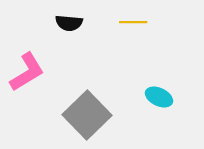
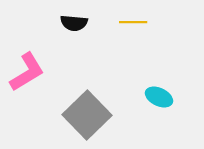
black semicircle: moved 5 px right
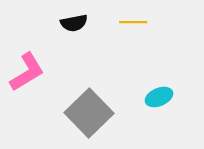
black semicircle: rotated 16 degrees counterclockwise
cyan ellipse: rotated 48 degrees counterclockwise
gray square: moved 2 px right, 2 px up
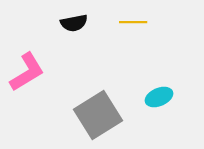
gray square: moved 9 px right, 2 px down; rotated 12 degrees clockwise
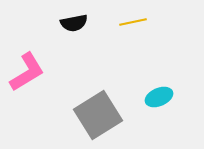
yellow line: rotated 12 degrees counterclockwise
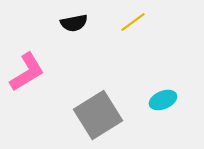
yellow line: rotated 24 degrees counterclockwise
cyan ellipse: moved 4 px right, 3 px down
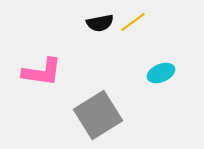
black semicircle: moved 26 px right
pink L-shape: moved 15 px right; rotated 39 degrees clockwise
cyan ellipse: moved 2 px left, 27 px up
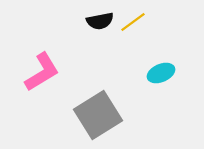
black semicircle: moved 2 px up
pink L-shape: rotated 39 degrees counterclockwise
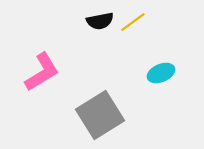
gray square: moved 2 px right
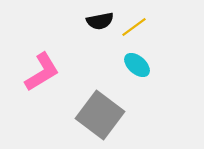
yellow line: moved 1 px right, 5 px down
cyan ellipse: moved 24 px left, 8 px up; rotated 64 degrees clockwise
gray square: rotated 21 degrees counterclockwise
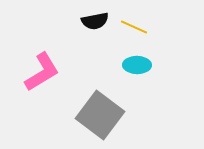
black semicircle: moved 5 px left
yellow line: rotated 60 degrees clockwise
cyan ellipse: rotated 40 degrees counterclockwise
